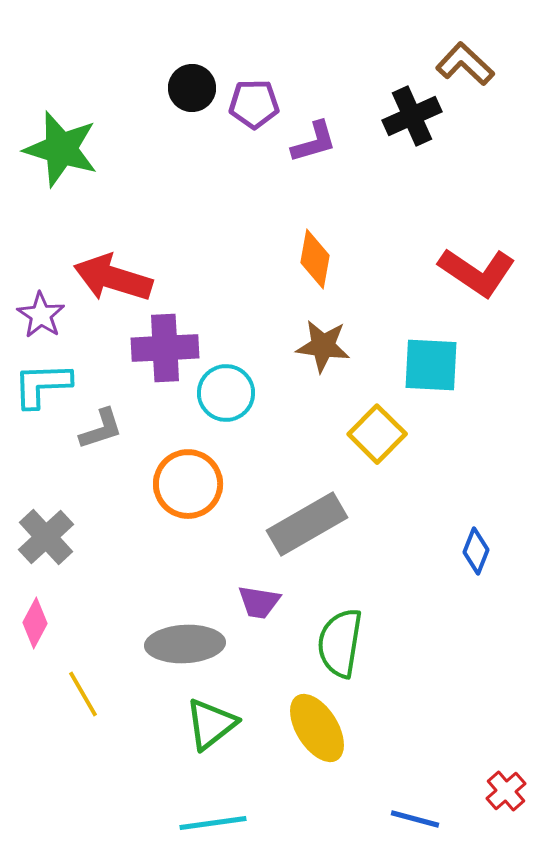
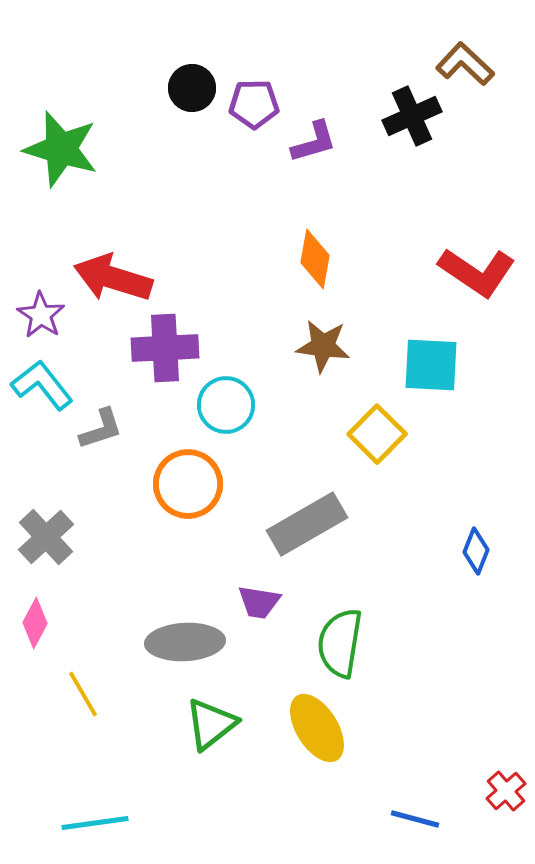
cyan L-shape: rotated 54 degrees clockwise
cyan circle: moved 12 px down
gray ellipse: moved 2 px up
cyan line: moved 118 px left
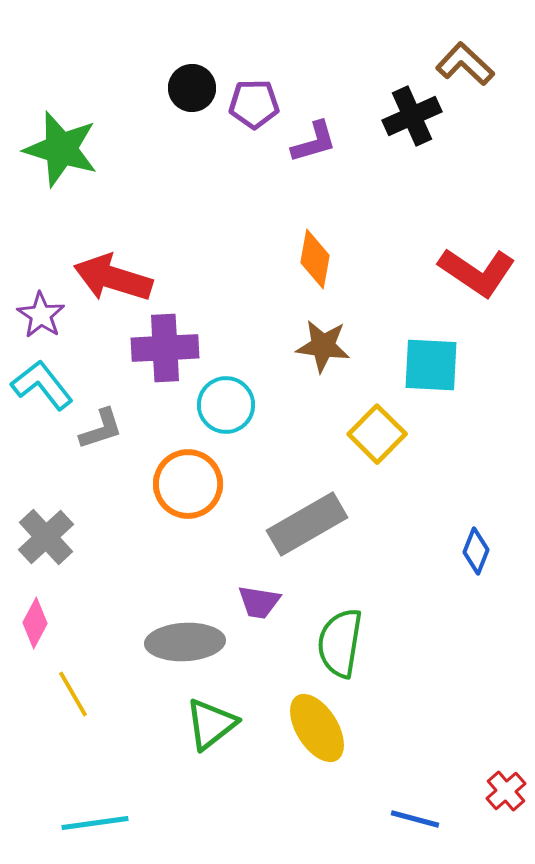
yellow line: moved 10 px left
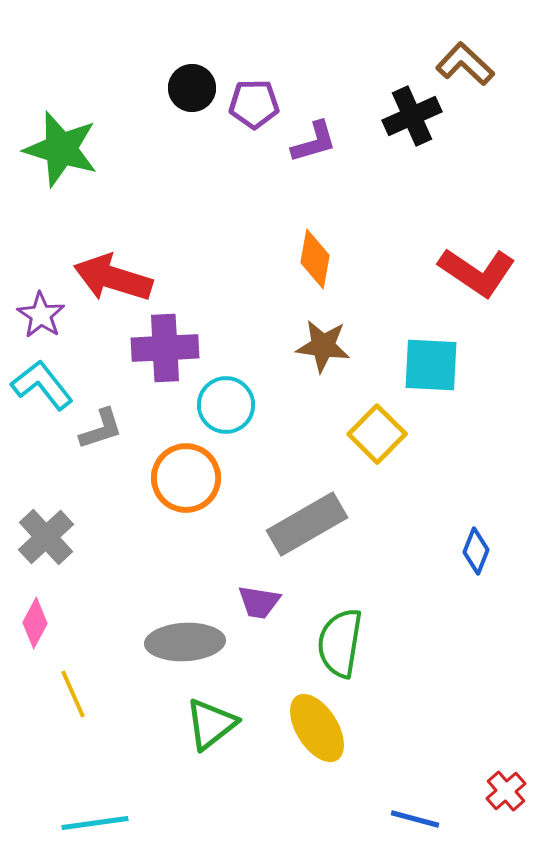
orange circle: moved 2 px left, 6 px up
yellow line: rotated 6 degrees clockwise
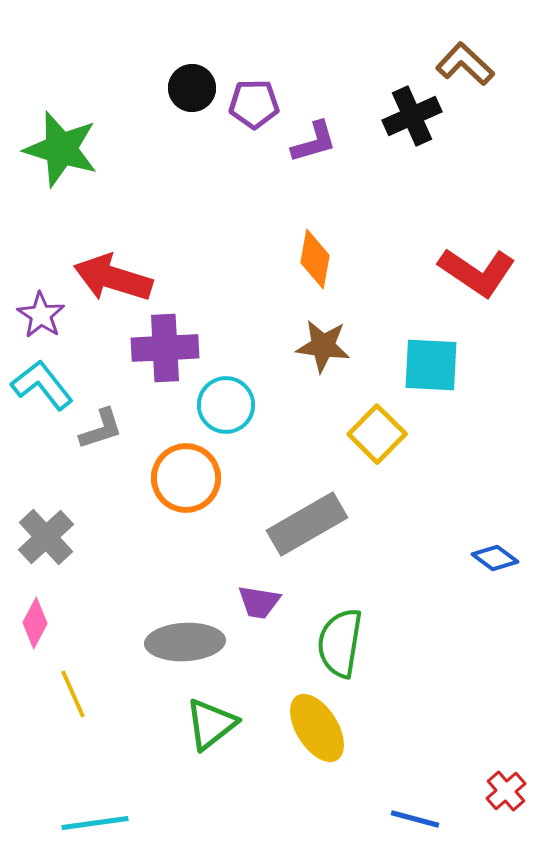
blue diamond: moved 19 px right, 7 px down; rotated 75 degrees counterclockwise
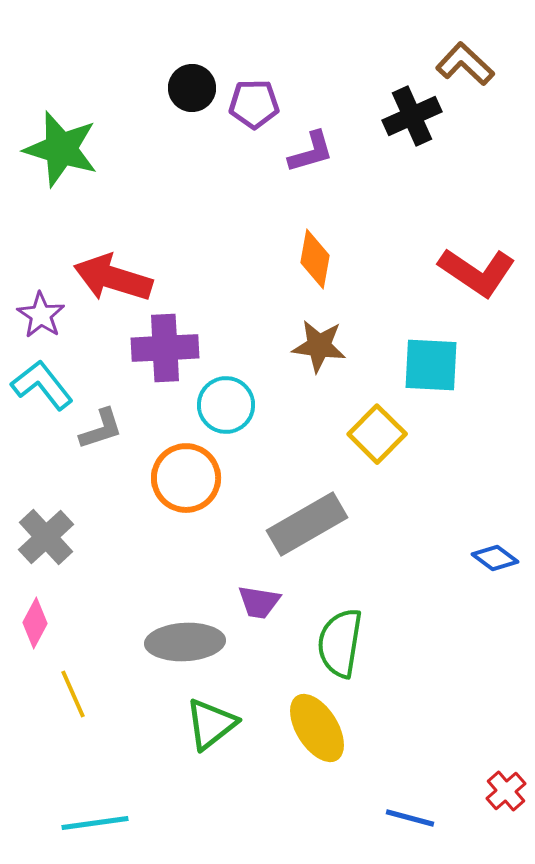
purple L-shape: moved 3 px left, 10 px down
brown star: moved 4 px left
blue line: moved 5 px left, 1 px up
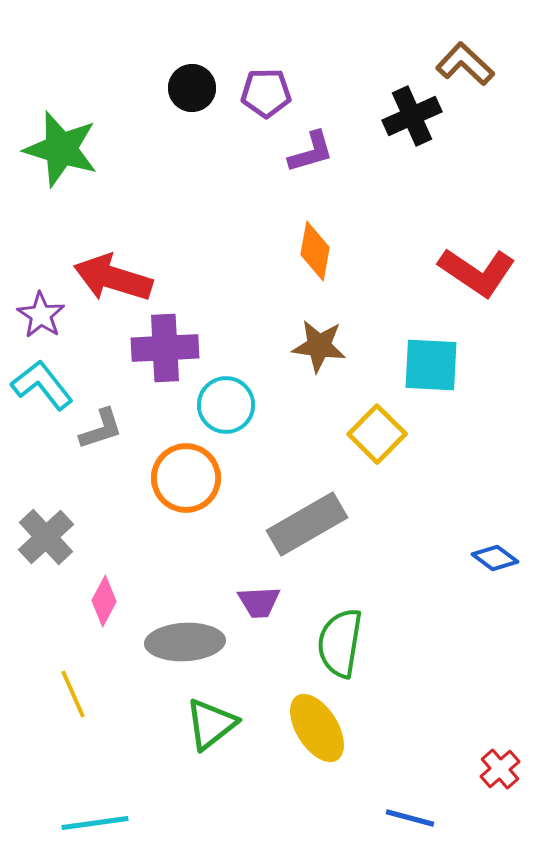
purple pentagon: moved 12 px right, 11 px up
orange diamond: moved 8 px up
purple trapezoid: rotated 12 degrees counterclockwise
pink diamond: moved 69 px right, 22 px up
red cross: moved 6 px left, 22 px up
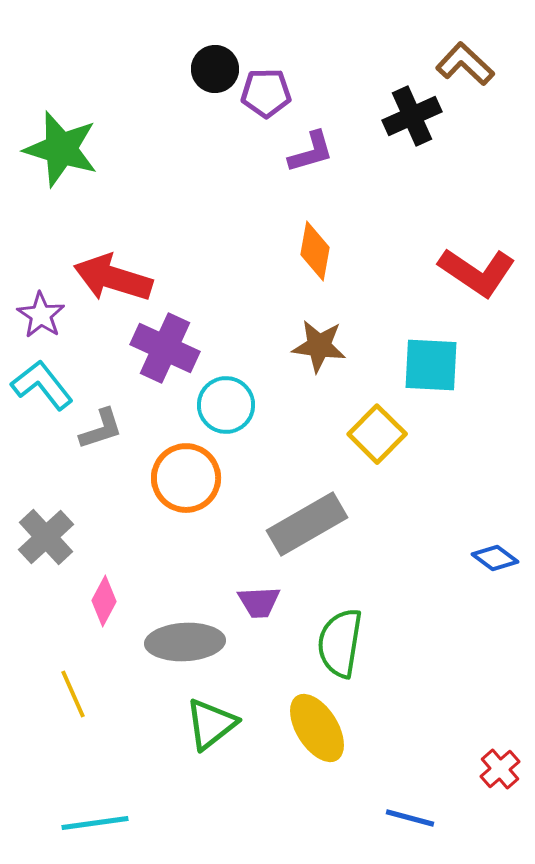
black circle: moved 23 px right, 19 px up
purple cross: rotated 28 degrees clockwise
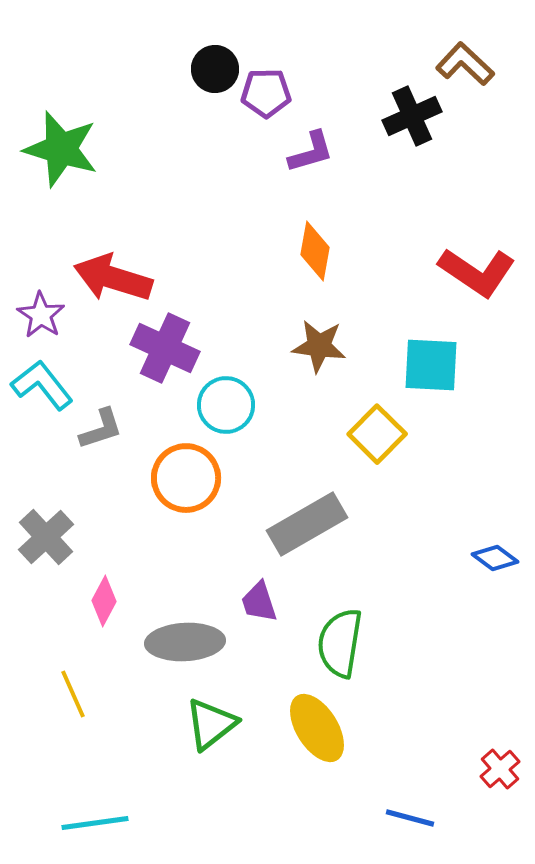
purple trapezoid: rotated 75 degrees clockwise
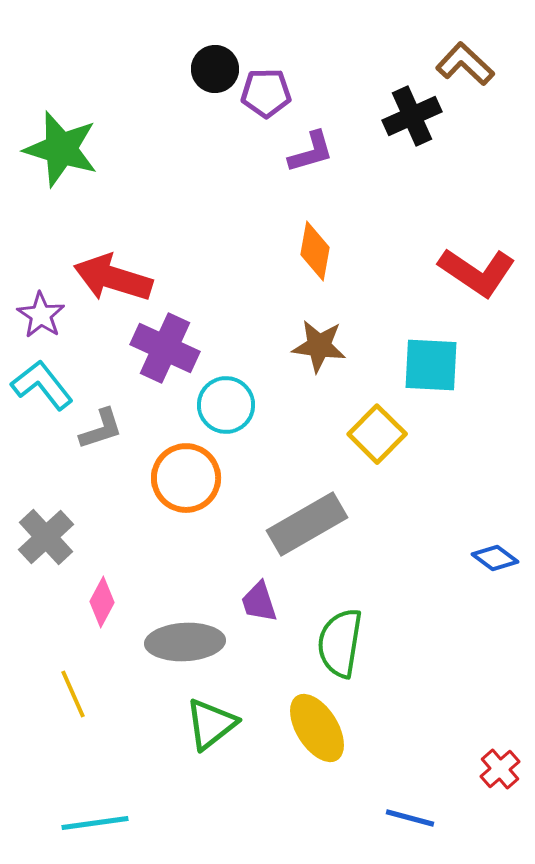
pink diamond: moved 2 px left, 1 px down
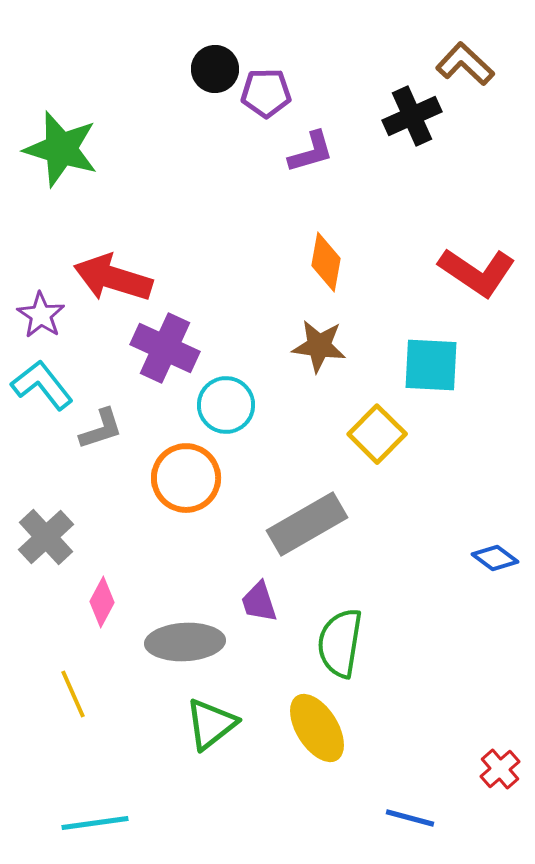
orange diamond: moved 11 px right, 11 px down
